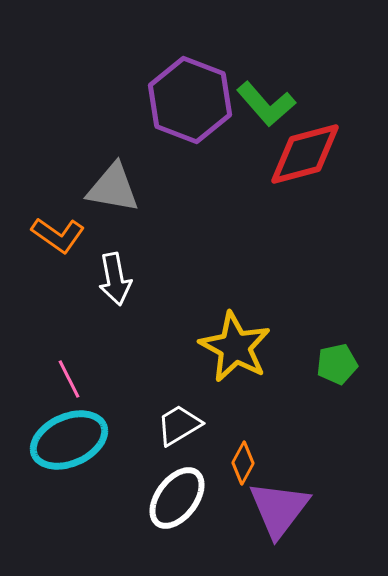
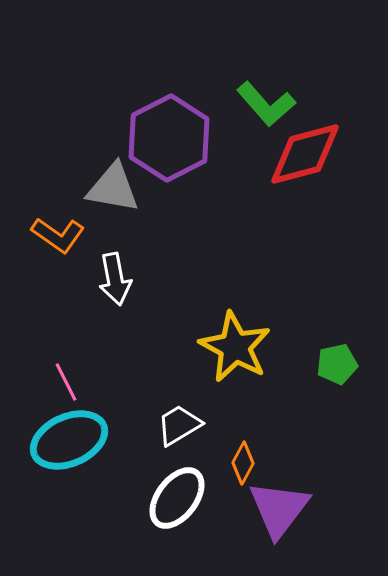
purple hexagon: moved 21 px left, 38 px down; rotated 12 degrees clockwise
pink line: moved 3 px left, 3 px down
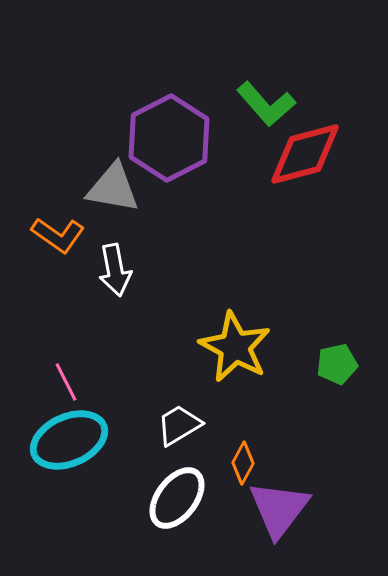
white arrow: moved 9 px up
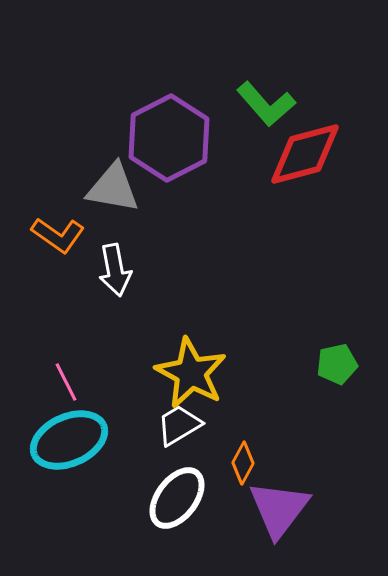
yellow star: moved 44 px left, 26 px down
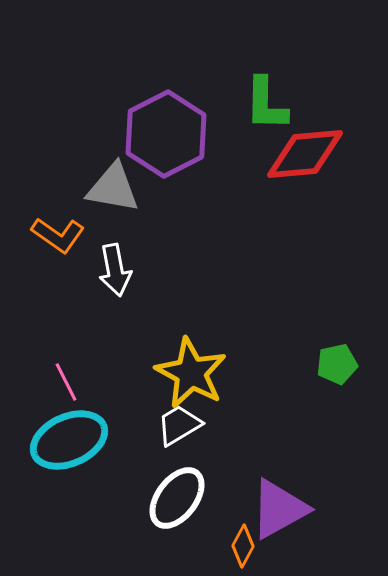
green L-shape: rotated 42 degrees clockwise
purple hexagon: moved 3 px left, 4 px up
red diamond: rotated 10 degrees clockwise
orange diamond: moved 83 px down
purple triangle: rotated 24 degrees clockwise
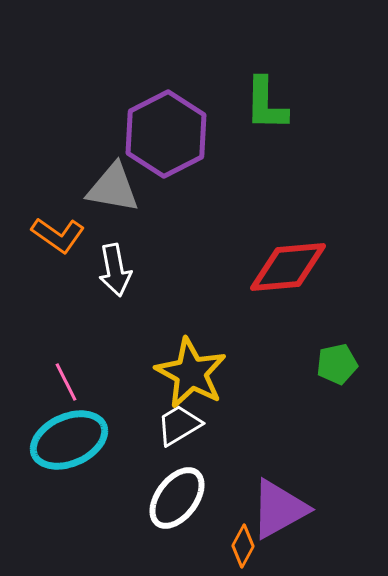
red diamond: moved 17 px left, 113 px down
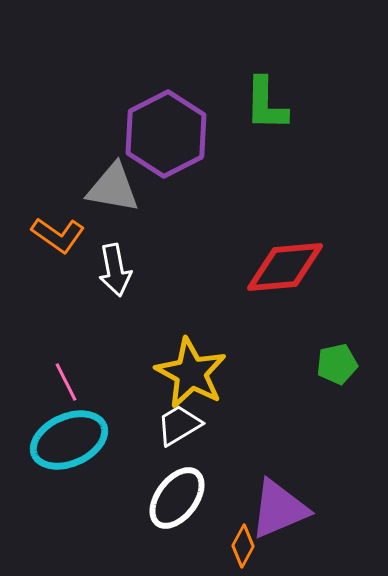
red diamond: moved 3 px left
purple triangle: rotated 6 degrees clockwise
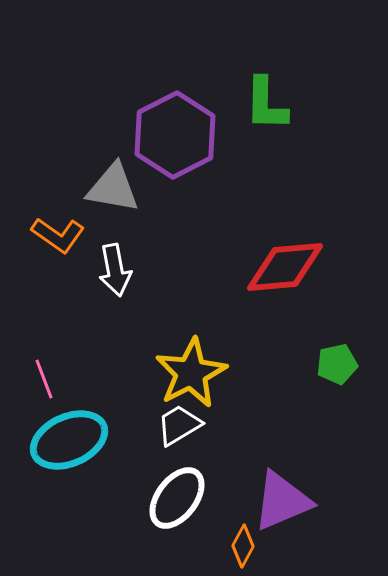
purple hexagon: moved 9 px right, 1 px down
yellow star: rotated 16 degrees clockwise
pink line: moved 22 px left, 3 px up; rotated 6 degrees clockwise
purple triangle: moved 3 px right, 8 px up
